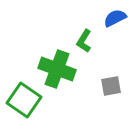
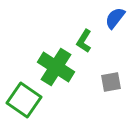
blue semicircle: rotated 25 degrees counterclockwise
green cross: moved 1 px left, 2 px up; rotated 12 degrees clockwise
gray square: moved 4 px up
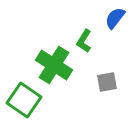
green cross: moved 2 px left, 2 px up
gray square: moved 4 px left
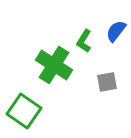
blue semicircle: moved 1 px right, 13 px down
green square: moved 11 px down
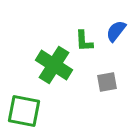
green L-shape: rotated 35 degrees counterclockwise
green square: rotated 24 degrees counterclockwise
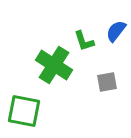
green L-shape: rotated 15 degrees counterclockwise
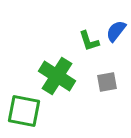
green L-shape: moved 5 px right
green cross: moved 3 px right, 11 px down
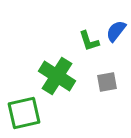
green square: moved 2 px down; rotated 24 degrees counterclockwise
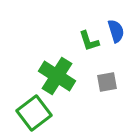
blue semicircle: rotated 125 degrees clockwise
green square: moved 10 px right; rotated 24 degrees counterclockwise
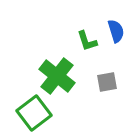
green L-shape: moved 2 px left
green cross: rotated 6 degrees clockwise
